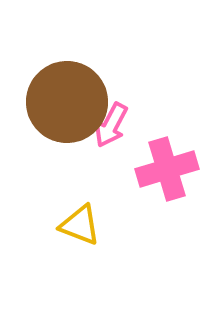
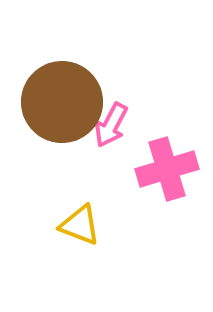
brown circle: moved 5 px left
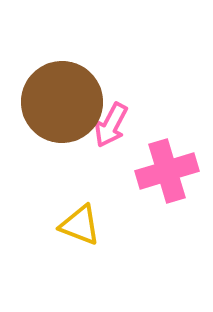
pink cross: moved 2 px down
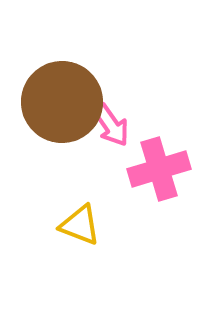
pink arrow: rotated 63 degrees counterclockwise
pink cross: moved 8 px left, 2 px up
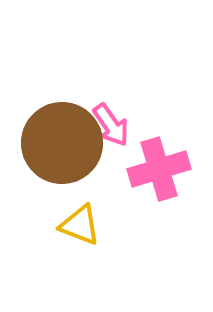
brown circle: moved 41 px down
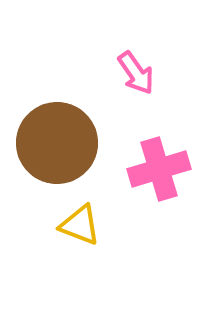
pink arrow: moved 25 px right, 52 px up
brown circle: moved 5 px left
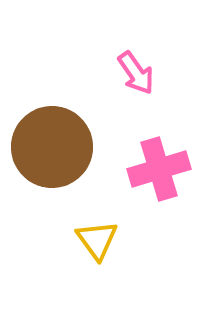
brown circle: moved 5 px left, 4 px down
yellow triangle: moved 17 px right, 15 px down; rotated 33 degrees clockwise
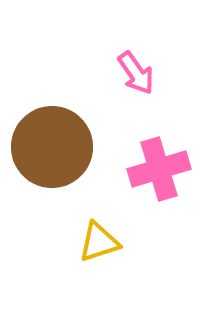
yellow triangle: moved 2 px right, 2 px down; rotated 48 degrees clockwise
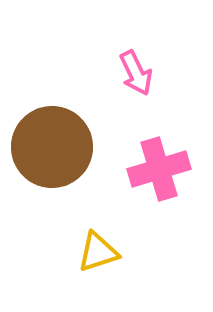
pink arrow: rotated 9 degrees clockwise
yellow triangle: moved 1 px left, 10 px down
